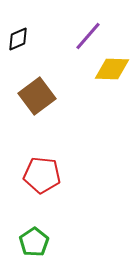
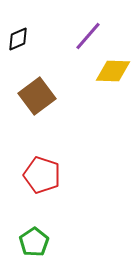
yellow diamond: moved 1 px right, 2 px down
red pentagon: rotated 12 degrees clockwise
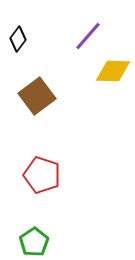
black diamond: rotated 30 degrees counterclockwise
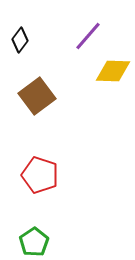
black diamond: moved 2 px right, 1 px down
red pentagon: moved 2 px left
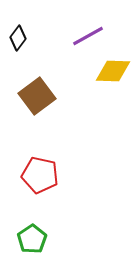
purple line: rotated 20 degrees clockwise
black diamond: moved 2 px left, 2 px up
red pentagon: rotated 6 degrees counterclockwise
green pentagon: moved 2 px left, 3 px up
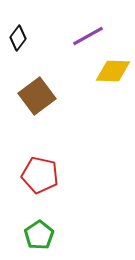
green pentagon: moved 7 px right, 4 px up
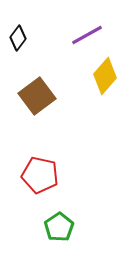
purple line: moved 1 px left, 1 px up
yellow diamond: moved 8 px left, 5 px down; rotated 51 degrees counterclockwise
green pentagon: moved 20 px right, 8 px up
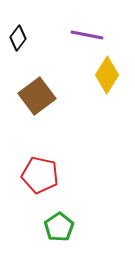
purple line: rotated 40 degrees clockwise
yellow diamond: moved 2 px right, 1 px up; rotated 9 degrees counterclockwise
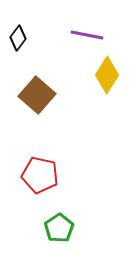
brown square: moved 1 px up; rotated 12 degrees counterclockwise
green pentagon: moved 1 px down
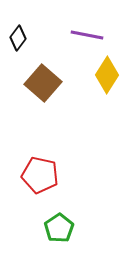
brown square: moved 6 px right, 12 px up
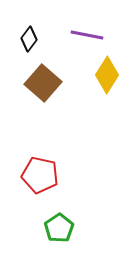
black diamond: moved 11 px right, 1 px down
